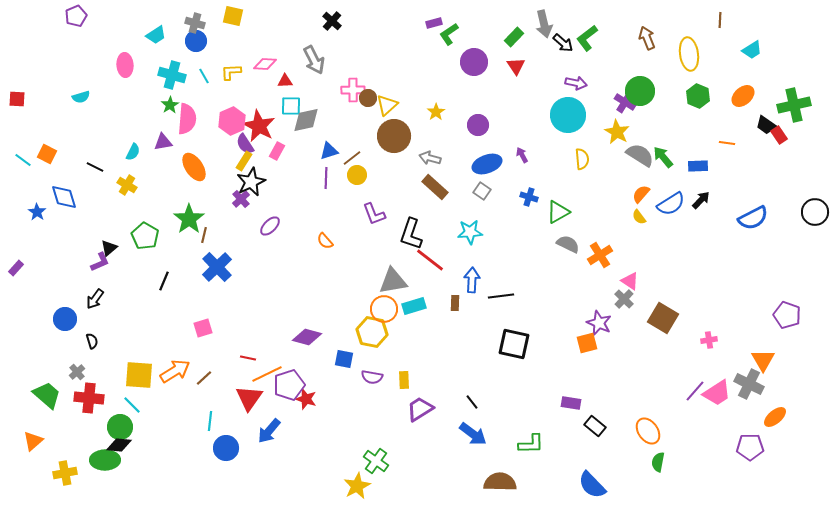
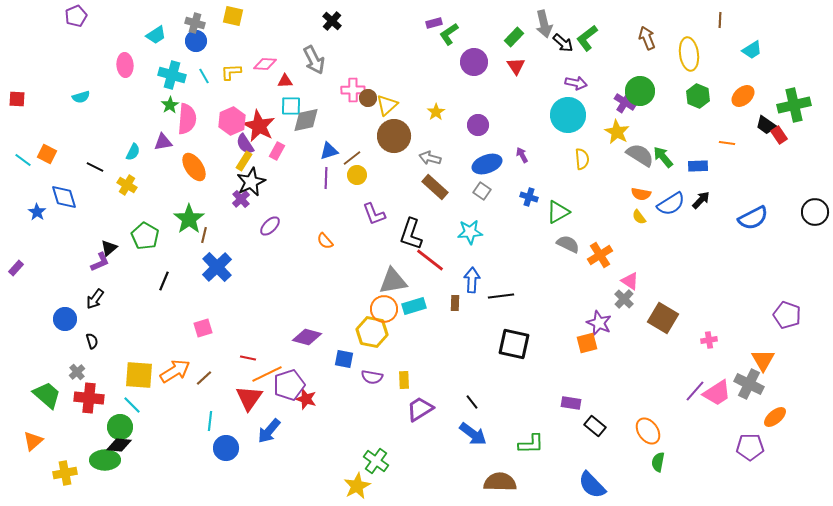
orange semicircle at (641, 194): rotated 120 degrees counterclockwise
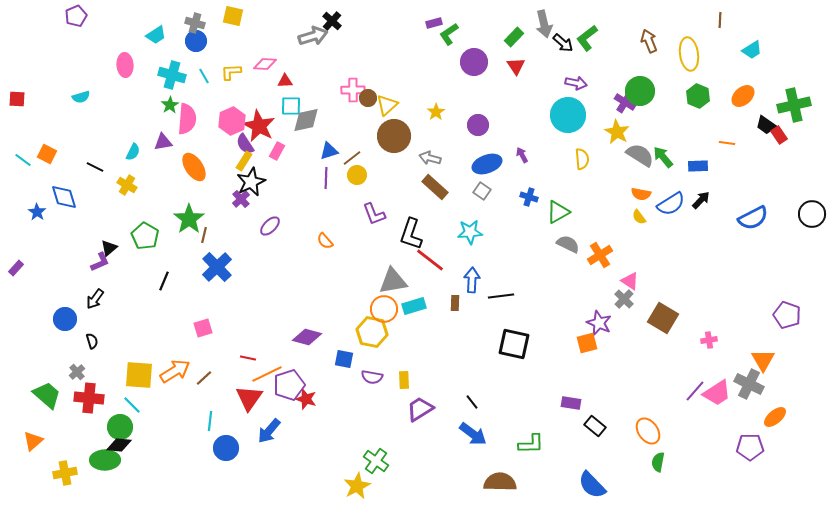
brown arrow at (647, 38): moved 2 px right, 3 px down
gray arrow at (314, 60): moved 1 px left, 24 px up; rotated 80 degrees counterclockwise
black circle at (815, 212): moved 3 px left, 2 px down
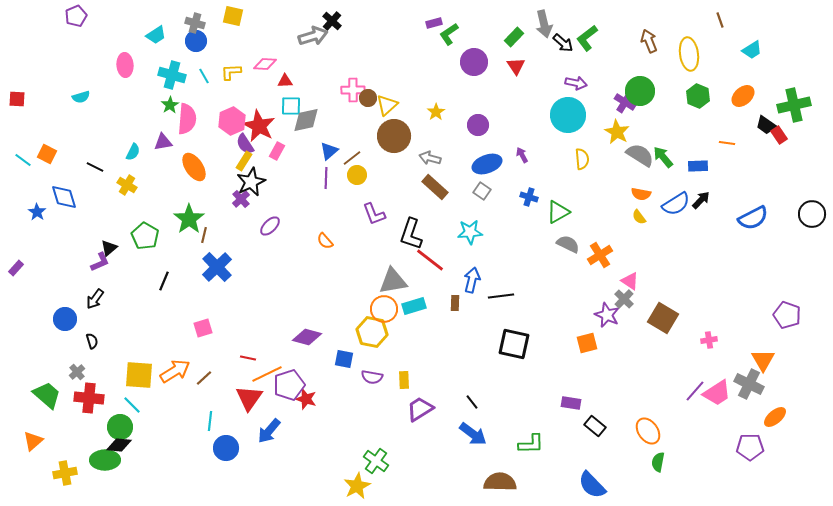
brown line at (720, 20): rotated 21 degrees counterclockwise
blue triangle at (329, 151): rotated 24 degrees counterclockwise
blue semicircle at (671, 204): moved 5 px right
blue arrow at (472, 280): rotated 10 degrees clockwise
purple star at (599, 323): moved 8 px right, 8 px up
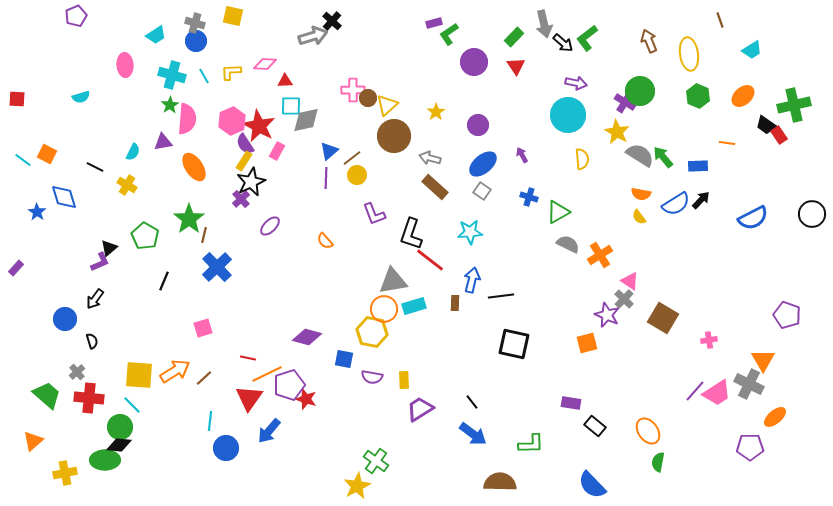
blue ellipse at (487, 164): moved 4 px left; rotated 20 degrees counterclockwise
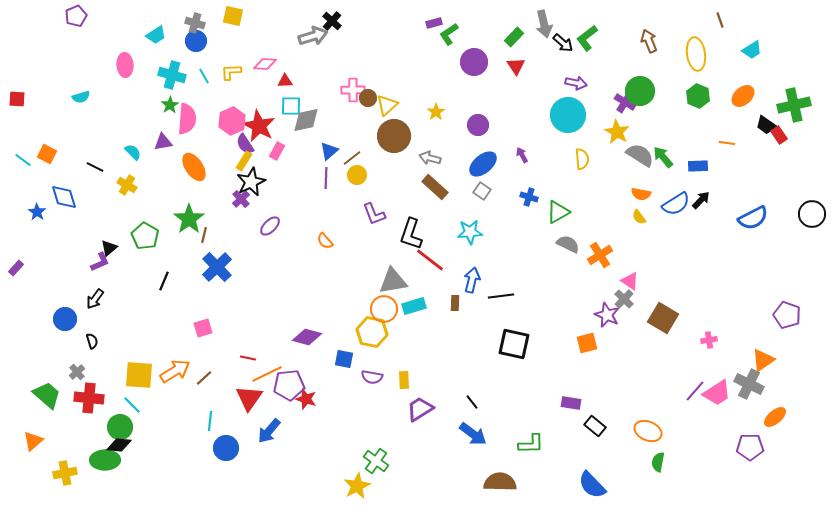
yellow ellipse at (689, 54): moved 7 px right
cyan semicircle at (133, 152): rotated 72 degrees counterclockwise
orange triangle at (763, 360): rotated 25 degrees clockwise
purple pentagon at (289, 385): rotated 12 degrees clockwise
orange ellipse at (648, 431): rotated 32 degrees counterclockwise
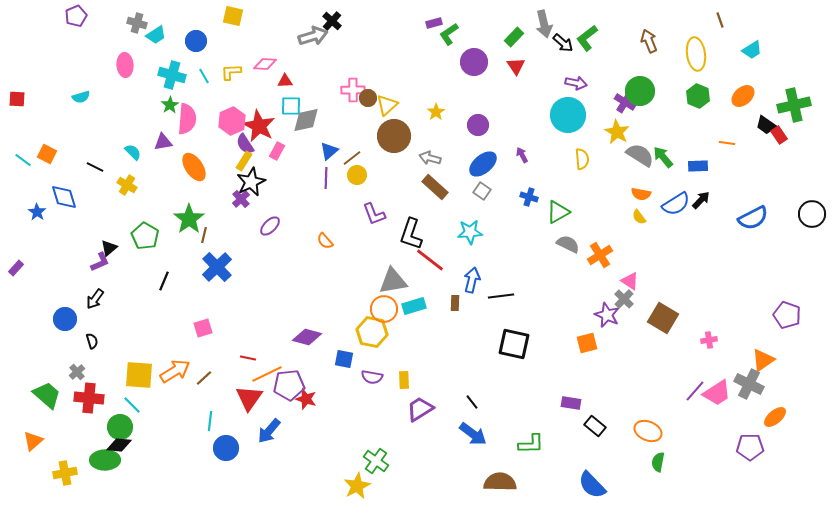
gray cross at (195, 23): moved 58 px left
